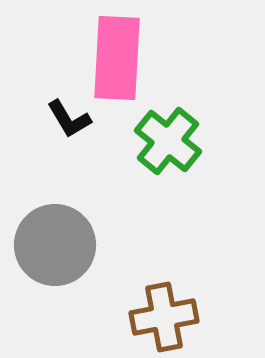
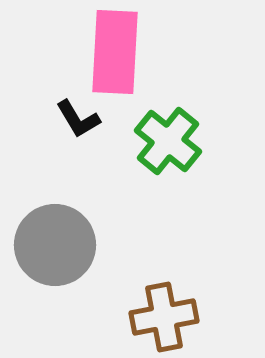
pink rectangle: moved 2 px left, 6 px up
black L-shape: moved 9 px right
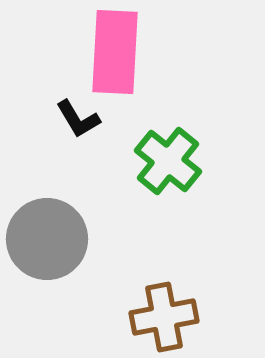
green cross: moved 20 px down
gray circle: moved 8 px left, 6 px up
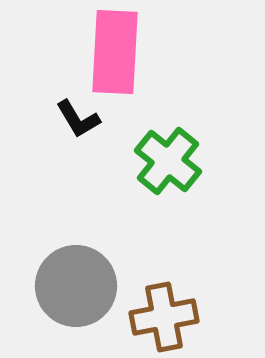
gray circle: moved 29 px right, 47 px down
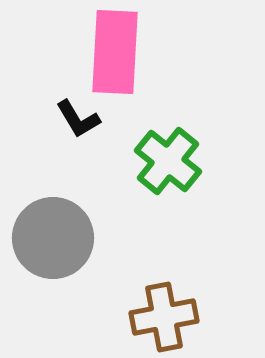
gray circle: moved 23 px left, 48 px up
